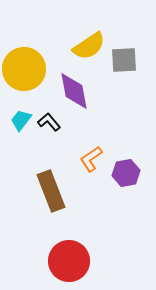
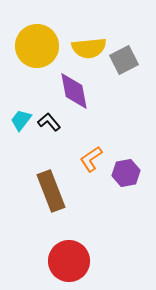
yellow semicircle: moved 2 px down; rotated 28 degrees clockwise
gray square: rotated 24 degrees counterclockwise
yellow circle: moved 13 px right, 23 px up
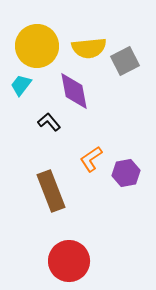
gray square: moved 1 px right, 1 px down
cyan trapezoid: moved 35 px up
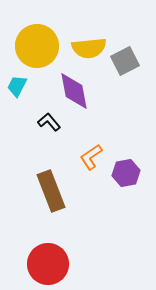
cyan trapezoid: moved 4 px left, 1 px down; rotated 10 degrees counterclockwise
orange L-shape: moved 2 px up
red circle: moved 21 px left, 3 px down
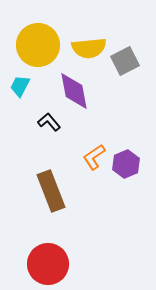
yellow circle: moved 1 px right, 1 px up
cyan trapezoid: moved 3 px right
orange L-shape: moved 3 px right
purple hexagon: moved 9 px up; rotated 12 degrees counterclockwise
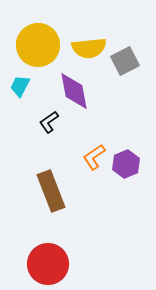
black L-shape: rotated 85 degrees counterclockwise
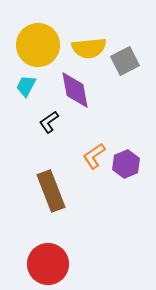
cyan trapezoid: moved 6 px right
purple diamond: moved 1 px right, 1 px up
orange L-shape: moved 1 px up
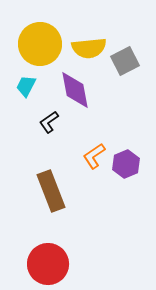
yellow circle: moved 2 px right, 1 px up
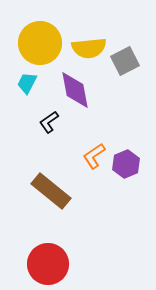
yellow circle: moved 1 px up
cyan trapezoid: moved 1 px right, 3 px up
brown rectangle: rotated 30 degrees counterclockwise
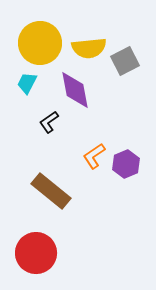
red circle: moved 12 px left, 11 px up
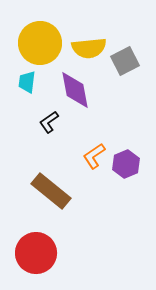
cyan trapezoid: moved 1 px up; rotated 20 degrees counterclockwise
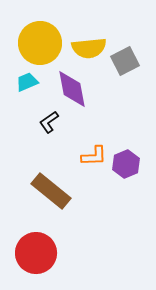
cyan trapezoid: rotated 60 degrees clockwise
purple diamond: moved 3 px left, 1 px up
orange L-shape: rotated 148 degrees counterclockwise
